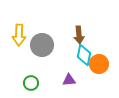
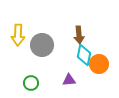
yellow arrow: moved 1 px left
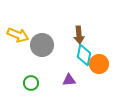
yellow arrow: rotated 70 degrees counterclockwise
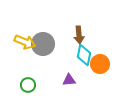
yellow arrow: moved 7 px right, 7 px down
gray circle: moved 1 px right, 1 px up
orange circle: moved 1 px right
green circle: moved 3 px left, 2 px down
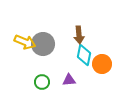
orange circle: moved 2 px right
green circle: moved 14 px right, 3 px up
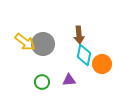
yellow arrow: rotated 15 degrees clockwise
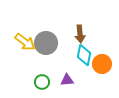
brown arrow: moved 1 px right, 1 px up
gray circle: moved 3 px right, 1 px up
purple triangle: moved 2 px left
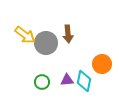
brown arrow: moved 12 px left
yellow arrow: moved 7 px up
cyan diamond: moved 26 px down
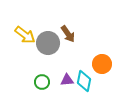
brown arrow: rotated 30 degrees counterclockwise
gray circle: moved 2 px right
